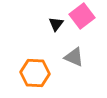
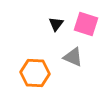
pink square: moved 4 px right, 8 px down; rotated 35 degrees counterclockwise
gray triangle: moved 1 px left
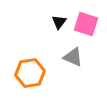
black triangle: moved 3 px right, 2 px up
orange hexagon: moved 5 px left; rotated 12 degrees counterclockwise
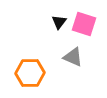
pink square: moved 2 px left
orange hexagon: rotated 8 degrees clockwise
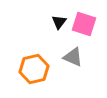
orange hexagon: moved 4 px right, 4 px up; rotated 12 degrees counterclockwise
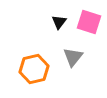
pink square: moved 5 px right, 2 px up
gray triangle: rotated 45 degrees clockwise
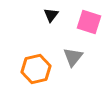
black triangle: moved 8 px left, 7 px up
orange hexagon: moved 2 px right
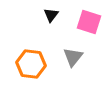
orange hexagon: moved 5 px left, 5 px up; rotated 20 degrees clockwise
